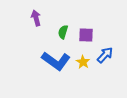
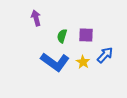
green semicircle: moved 1 px left, 4 px down
blue L-shape: moved 1 px left, 1 px down
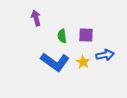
green semicircle: rotated 24 degrees counterclockwise
blue arrow: rotated 36 degrees clockwise
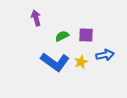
green semicircle: rotated 72 degrees clockwise
yellow star: moved 2 px left; rotated 16 degrees clockwise
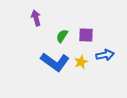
green semicircle: rotated 32 degrees counterclockwise
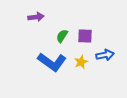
purple arrow: moved 1 px up; rotated 98 degrees clockwise
purple square: moved 1 px left, 1 px down
blue L-shape: moved 3 px left
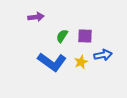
blue arrow: moved 2 px left
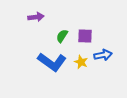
yellow star: rotated 24 degrees counterclockwise
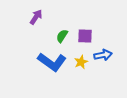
purple arrow: rotated 49 degrees counterclockwise
yellow star: rotated 24 degrees clockwise
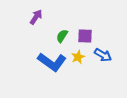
blue arrow: rotated 42 degrees clockwise
yellow star: moved 3 px left, 5 px up
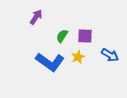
blue arrow: moved 7 px right
blue L-shape: moved 2 px left
